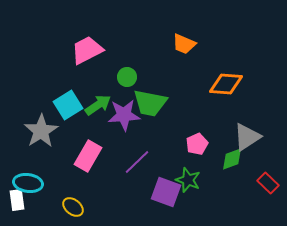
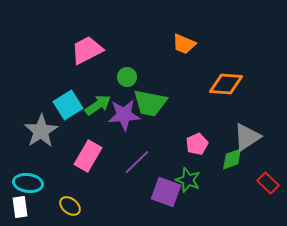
white rectangle: moved 3 px right, 7 px down
yellow ellipse: moved 3 px left, 1 px up
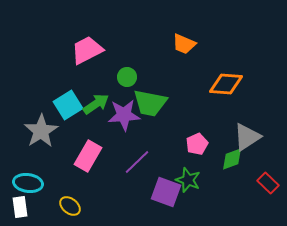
green arrow: moved 2 px left, 1 px up
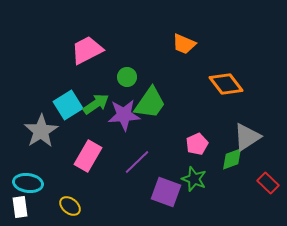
orange diamond: rotated 48 degrees clockwise
green trapezoid: rotated 66 degrees counterclockwise
green star: moved 6 px right, 1 px up
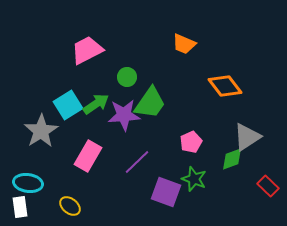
orange diamond: moved 1 px left, 2 px down
pink pentagon: moved 6 px left, 2 px up
red rectangle: moved 3 px down
